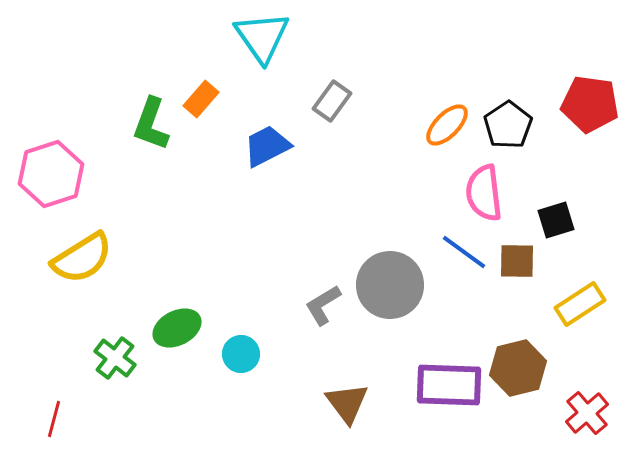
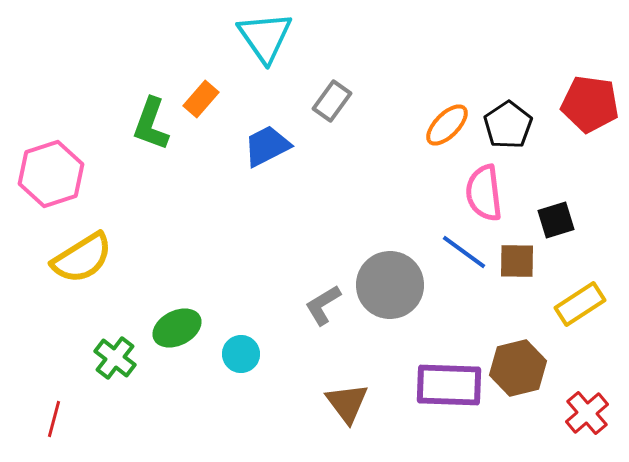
cyan triangle: moved 3 px right
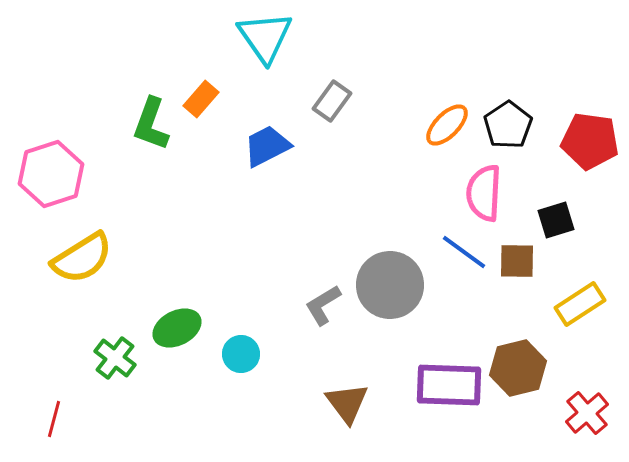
red pentagon: moved 37 px down
pink semicircle: rotated 10 degrees clockwise
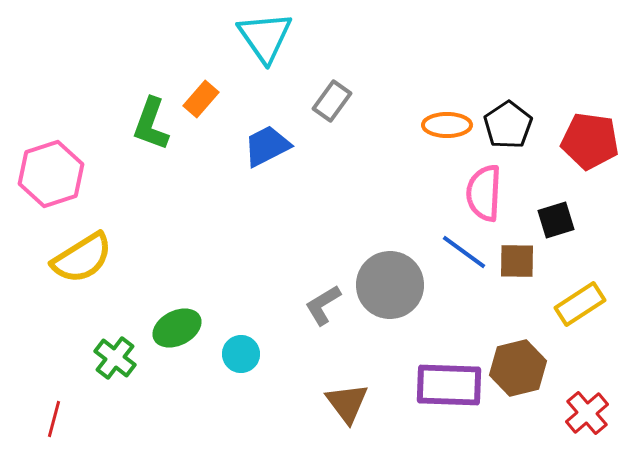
orange ellipse: rotated 45 degrees clockwise
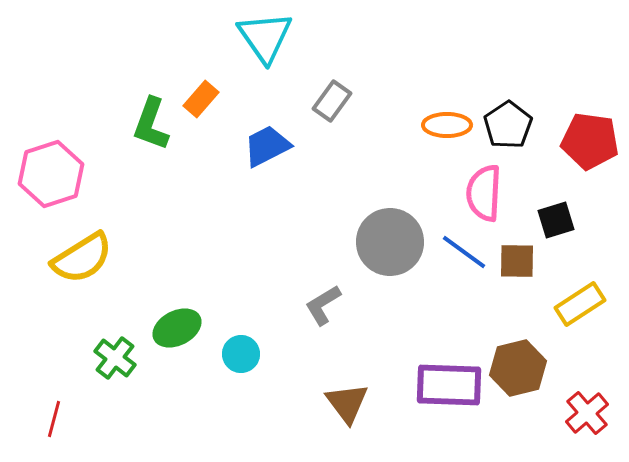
gray circle: moved 43 px up
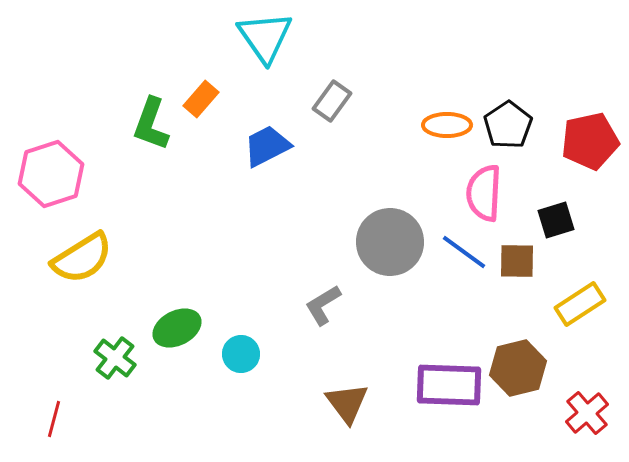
red pentagon: rotated 20 degrees counterclockwise
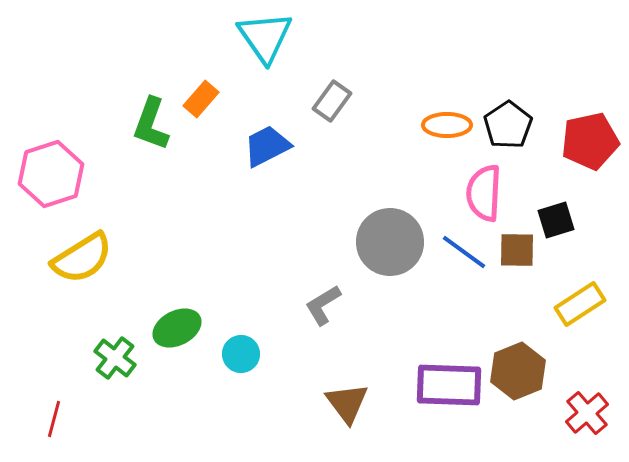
brown square: moved 11 px up
brown hexagon: moved 3 px down; rotated 8 degrees counterclockwise
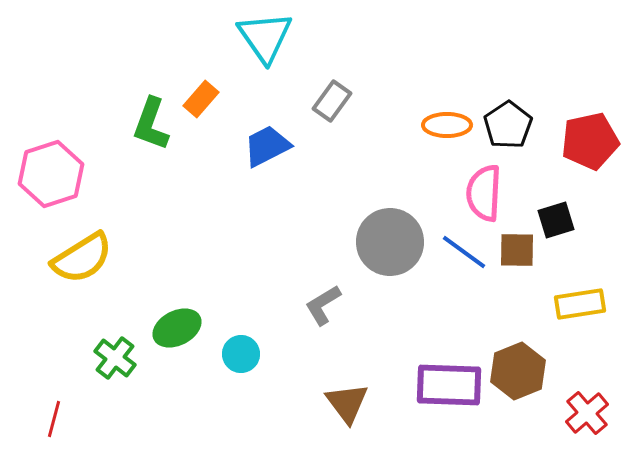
yellow rectangle: rotated 24 degrees clockwise
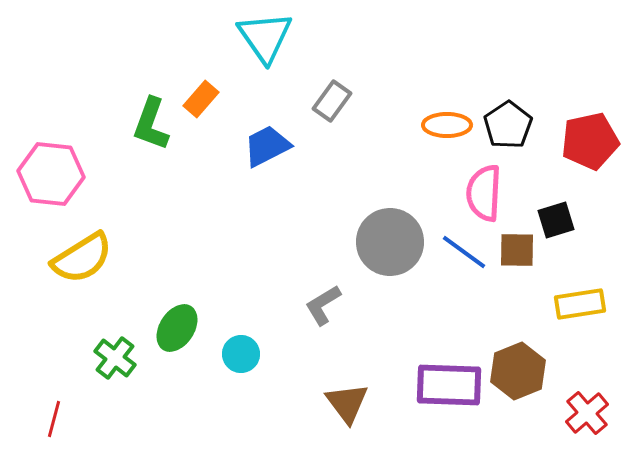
pink hexagon: rotated 24 degrees clockwise
green ellipse: rotated 30 degrees counterclockwise
